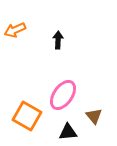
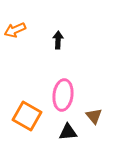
pink ellipse: rotated 28 degrees counterclockwise
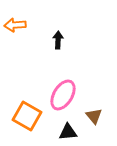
orange arrow: moved 5 px up; rotated 20 degrees clockwise
pink ellipse: rotated 24 degrees clockwise
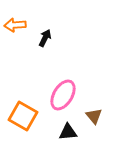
black arrow: moved 13 px left, 2 px up; rotated 24 degrees clockwise
orange square: moved 4 px left
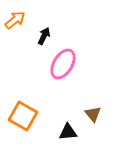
orange arrow: moved 5 px up; rotated 145 degrees clockwise
black arrow: moved 1 px left, 2 px up
pink ellipse: moved 31 px up
brown triangle: moved 1 px left, 2 px up
